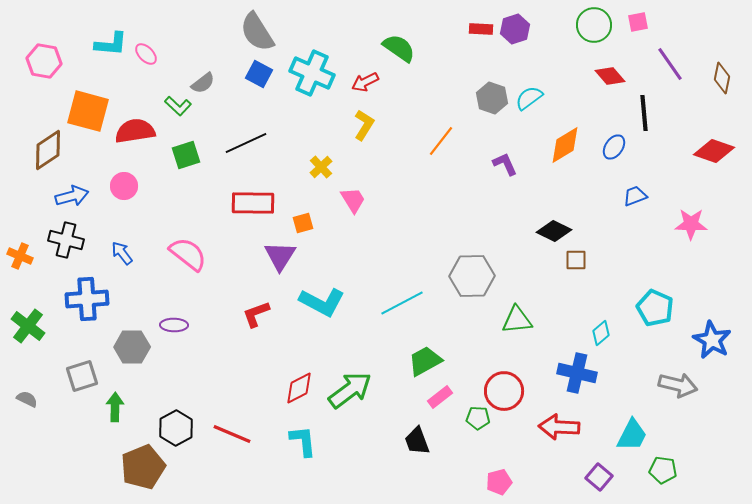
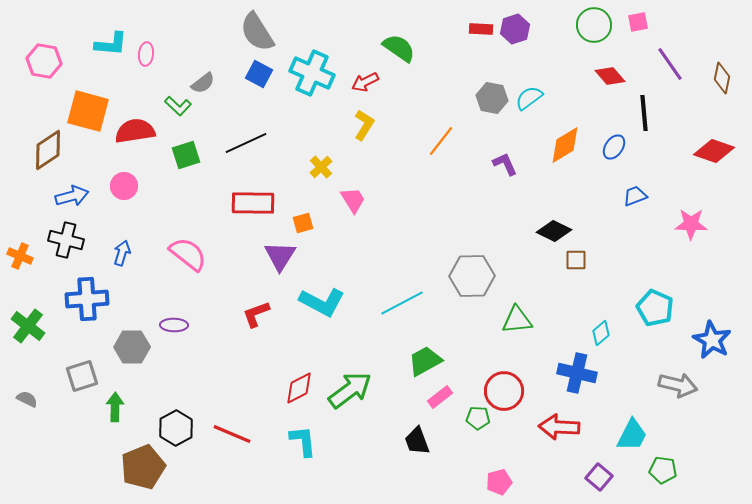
pink ellipse at (146, 54): rotated 50 degrees clockwise
gray hexagon at (492, 98): rotated 8 degrees counterclockwise
blue arrow at (122, 253): rotated 55 degrees clockwise
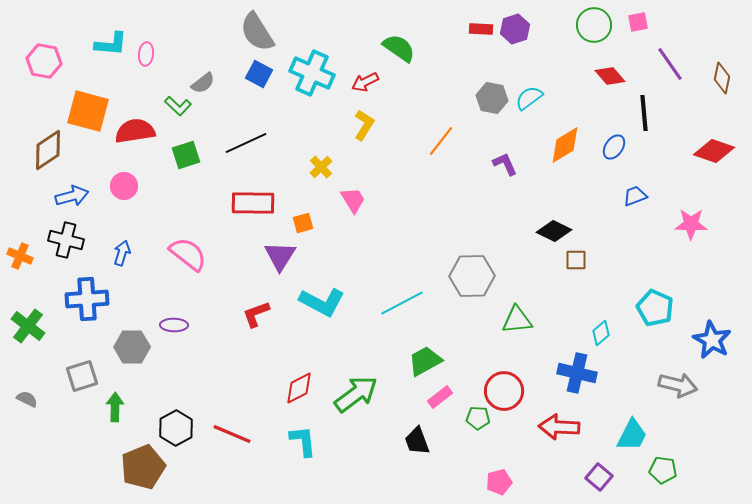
green arrow at (350, 390): moved 6 px right, 4 px down
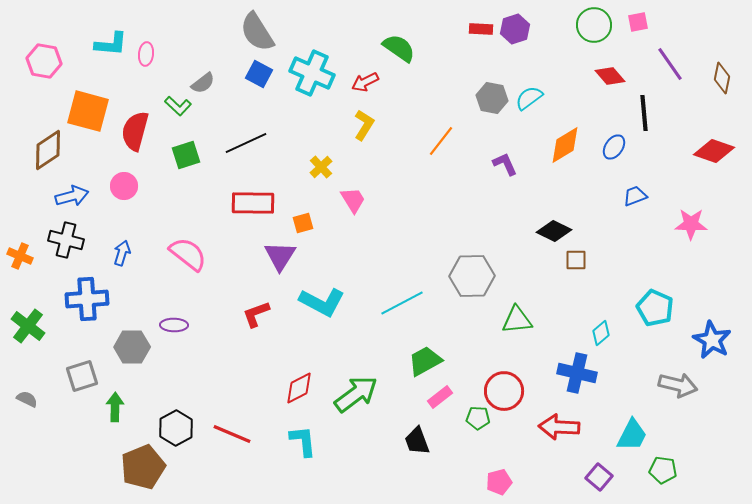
red semicircle at (135, 131): rotated 66 degrees counterclockwise
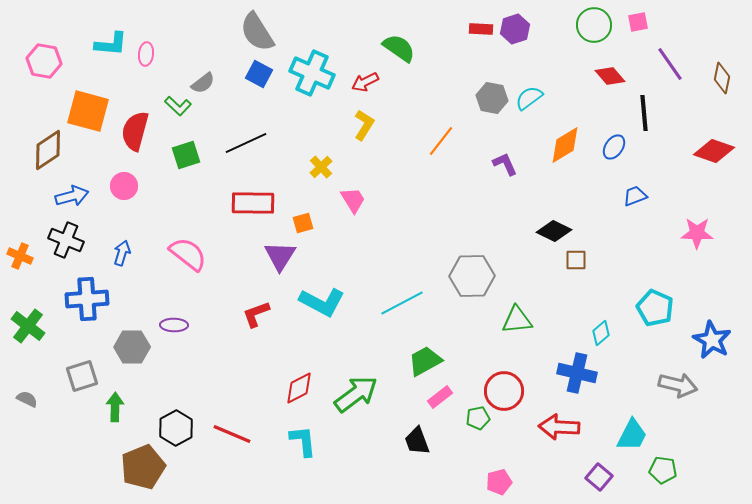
pink star at (691, 224): moved 6 px right, 9 px down
black cross at (66, 240): rotated 8 degrees clockwise
green pentagon at (478, 418): rotated 15 degrees counterclockwise
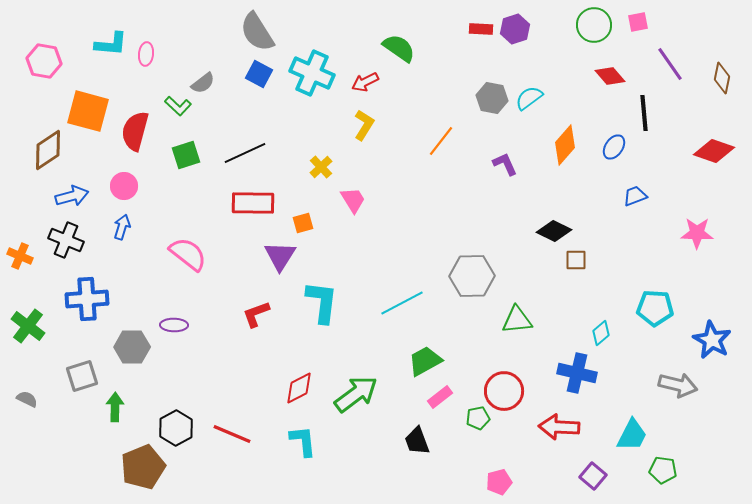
black line at (246, 143): moved 1 px left, 10 px down
orange diamond at (565, 145): rotated 18 degrees counterclockwise
blue arrow at (122, 253): moved 26 px up
cyan L-shape at (322, 302): rotated 111 degrees counterclockwise
cyan pentagon at (655, 308): rotated 21 degrees counterclockwise
purple square at (599, 477): moved 6 px left, 1 px up
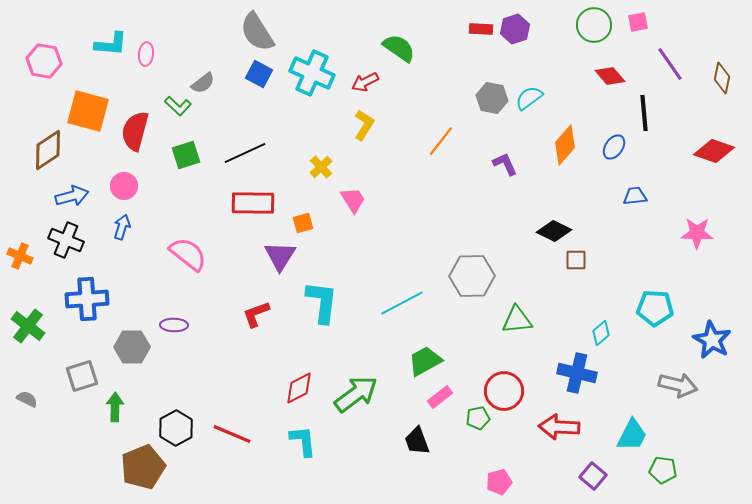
blue trapezoid at (635, 196): rotated 15 degrees clockwise
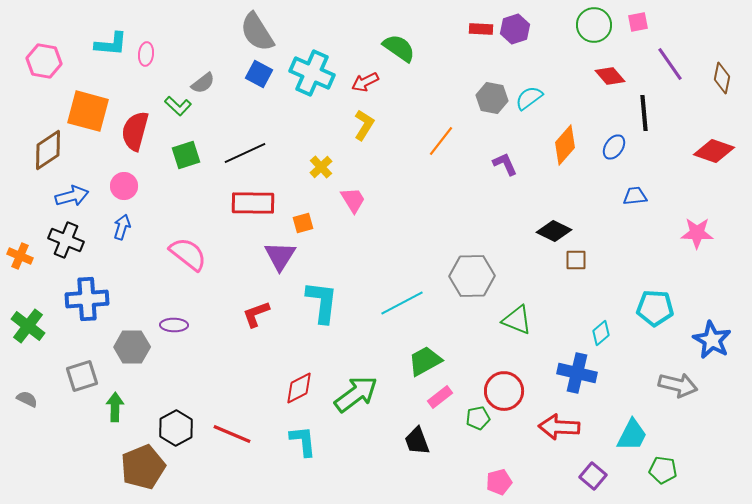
green triangle at (517, 320): rotated 28 degrees clockwise
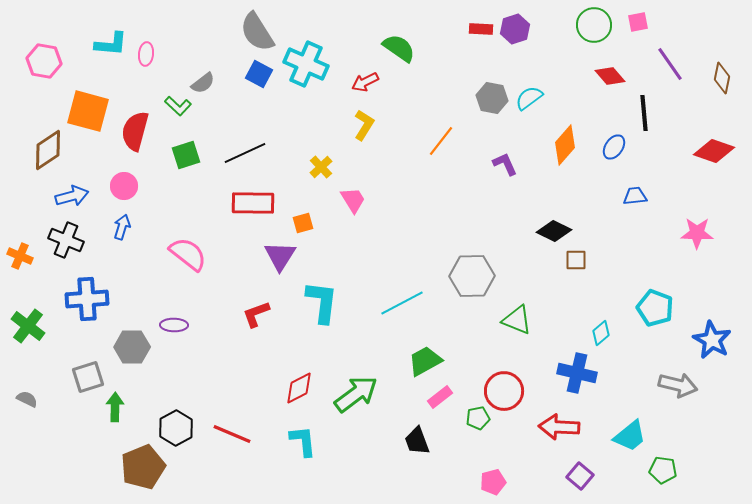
cyan cross at (312, 73): moved 6 px left, 9 px up
cyan pentagon at (655, 308): rotated 18 degrees clockwise
gray square at (82, 376): moved 6 px right, 1 px down
cyan trapezoid at (632, 435): moved 2 px left, 1 px down; rotated 24 degrees clockwise
purple square at (593, 476): moved 13 px left
pink pentagon at (499, 482): moved 6 px left
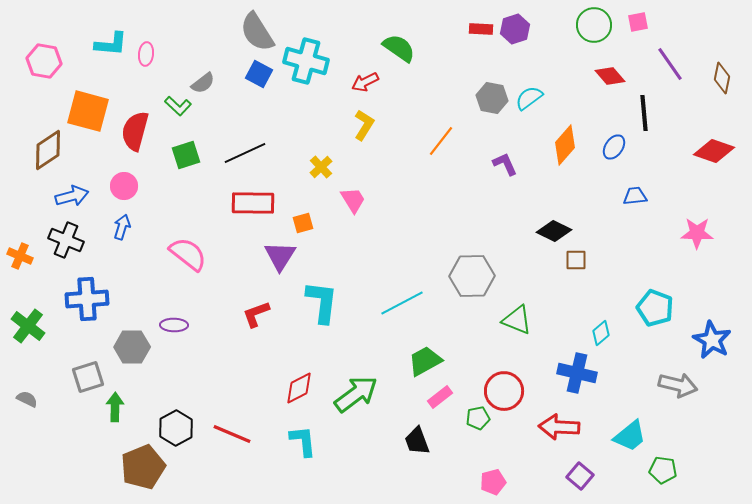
cyan cross at (306, 64): moved 3 px up; rotated 9 degrees counterclockwise
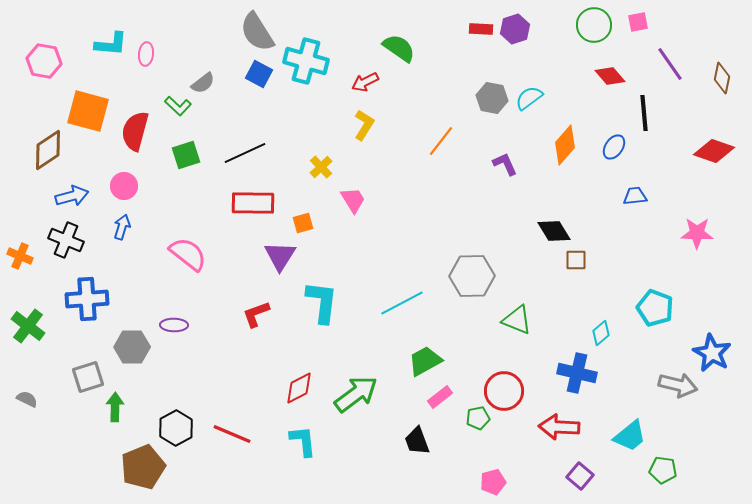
black diamond at (554, 231): rotated 32 degrees clockwise
blue star at (712, 340): moved 13 px down
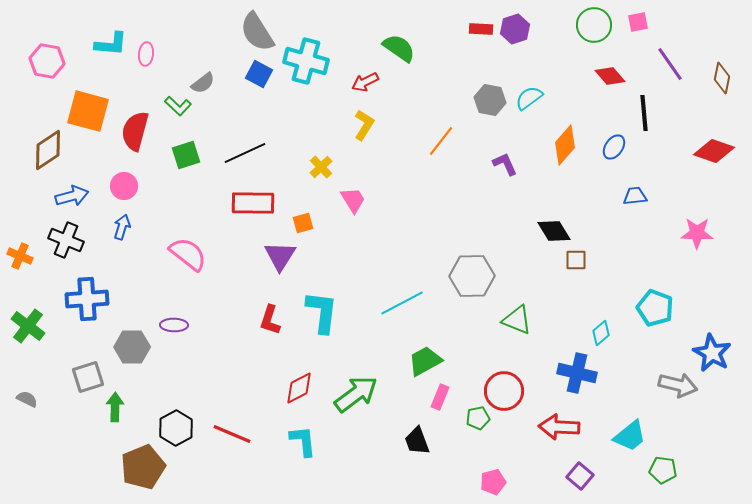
pink hexagon at (44, 61): moved 3 px right
gray hexagon at (492, 98): moved 2 px left, 2 px down
cyan L-shape at (322, 302): moved 10 px down
red L-shape at (256, 314): moved 14 px right, 6 px down; rotated 52 degrees counterclockwise
pink rectangle at (440, 397): rotated 30 degrees counterclockwise
